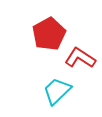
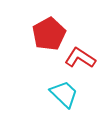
cyan trapezoid: moved 7 px right, 3 px down; rotated 88 degrees clockwise
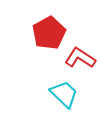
red pentagon: moved 1 px up
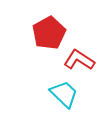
red L-shape: moved 1 px left, 2 px down
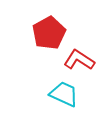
cyan trapezoid: rotated 20 degrees counterclockwise
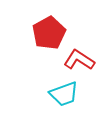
cyan trapezoid: rotated 136 degrees clockwise
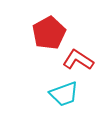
red L-shape: moved 1 px left
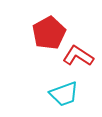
red L-shape: moved 4 px up
